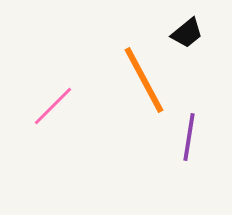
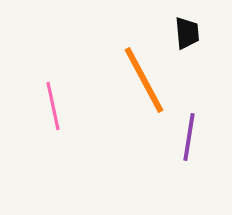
black trapezoid: rotated 56 degrees counterclockwise
pink line: rotated 57 degrees counterclockwise
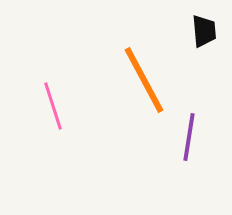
black trapezoid: moved 17 px right, 2 px up
pink line: rotated 6 degrees counterclockwise
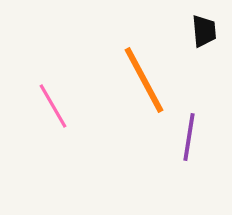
pink line: rotated 12 degrees counterclockwise
